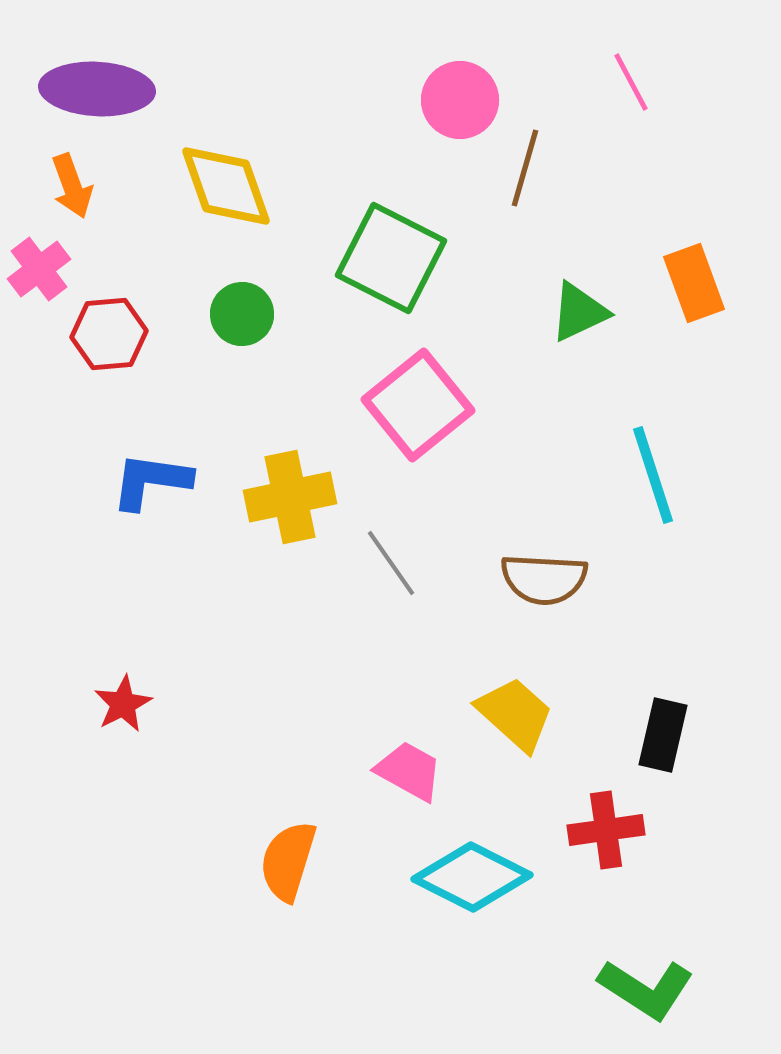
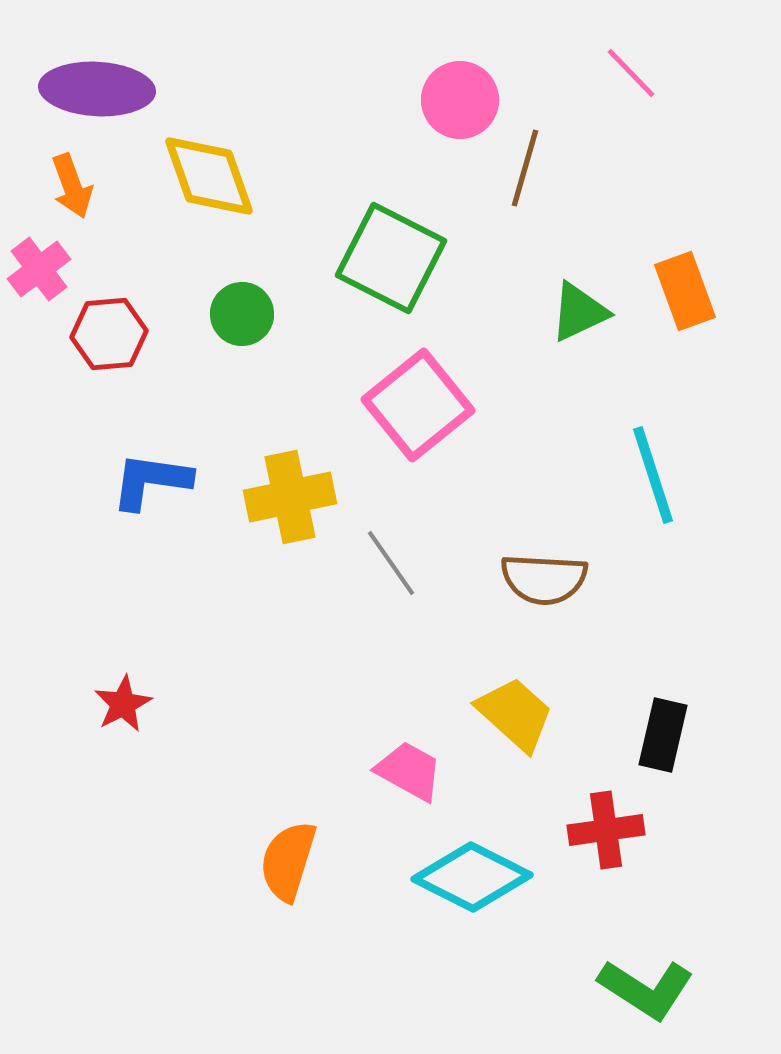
pink line: moved 9 px up; rotated 16 degrees counterclockwise
yellow diamond: moved 17 px left, 10 px up
orange rectangle: moved 9 px left, 8 px down
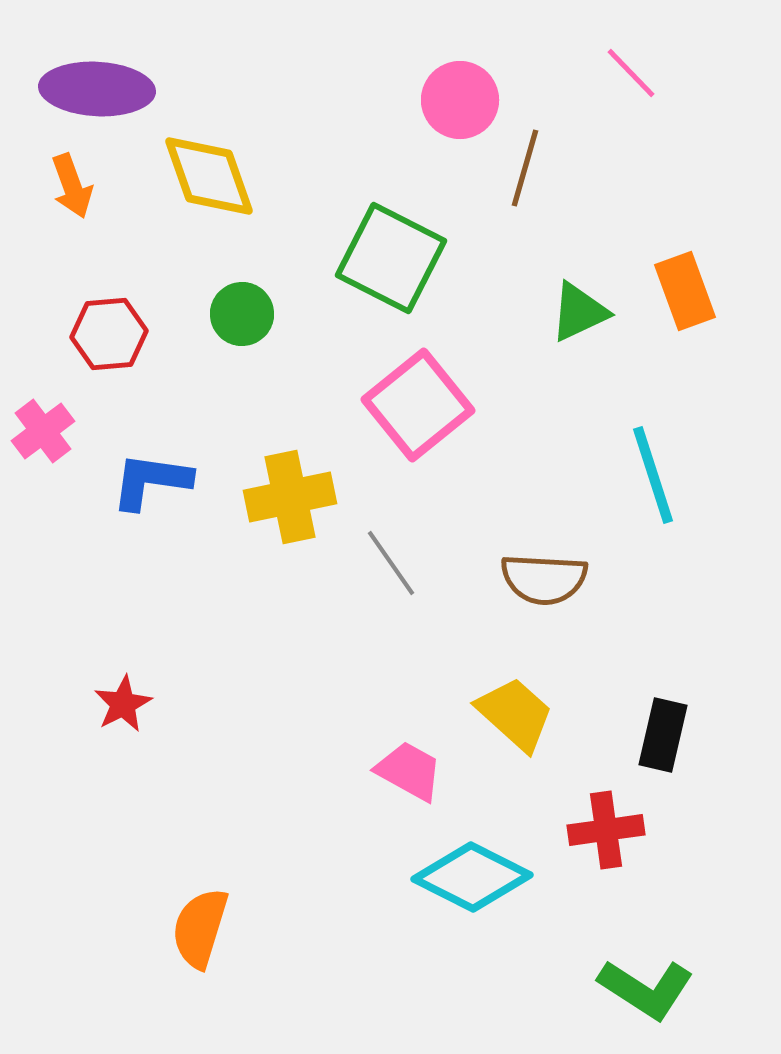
pink cross: moved 4 px right, 162 px down
orange semicircle: moved 88 px left, 67 px down
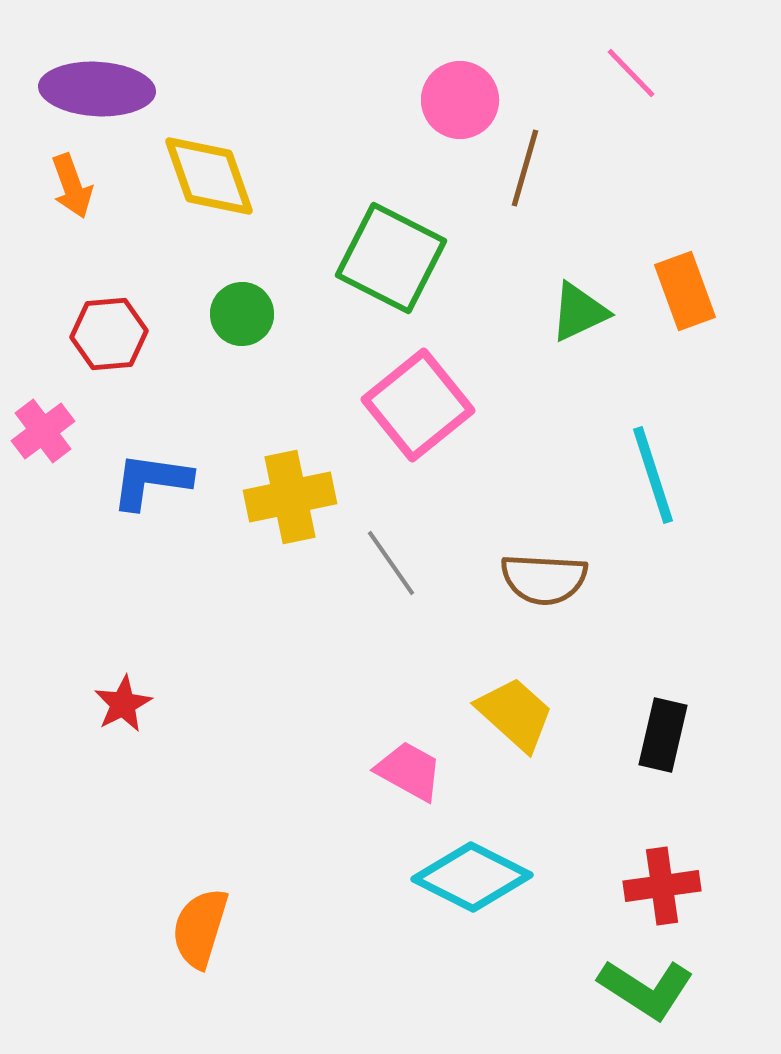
red cross: moved 56 px right, 56 px down
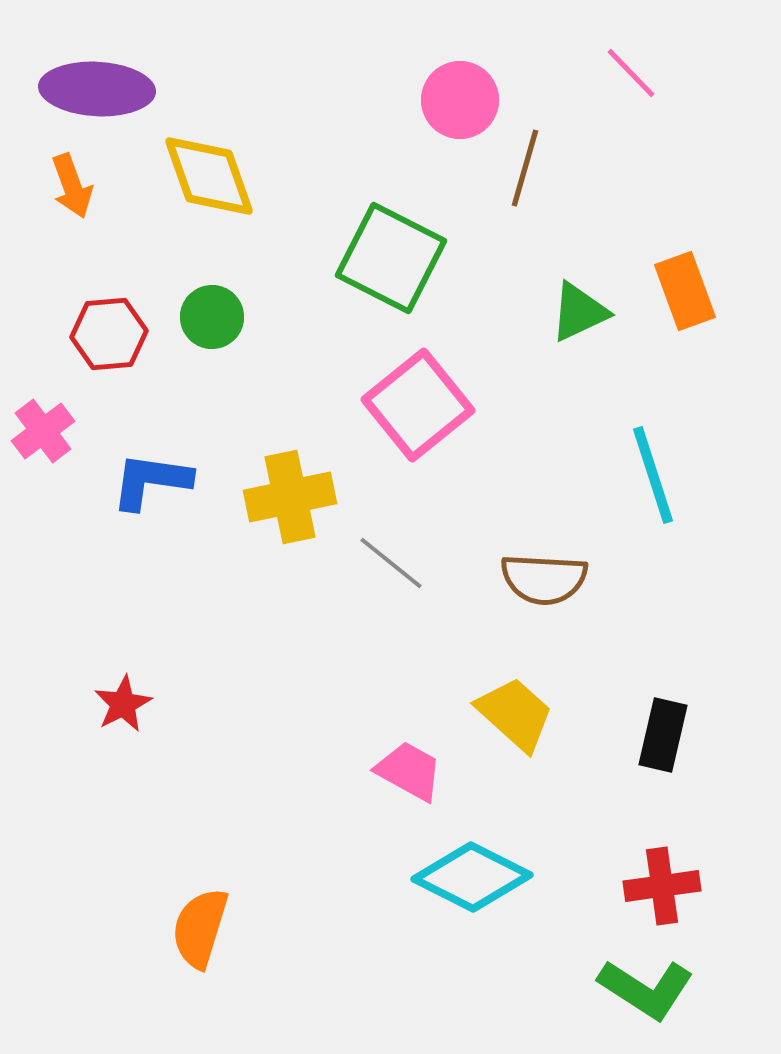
green circle: moved 30 px left, 3 px down
gray line: rotated 16 degrees counterclockwise
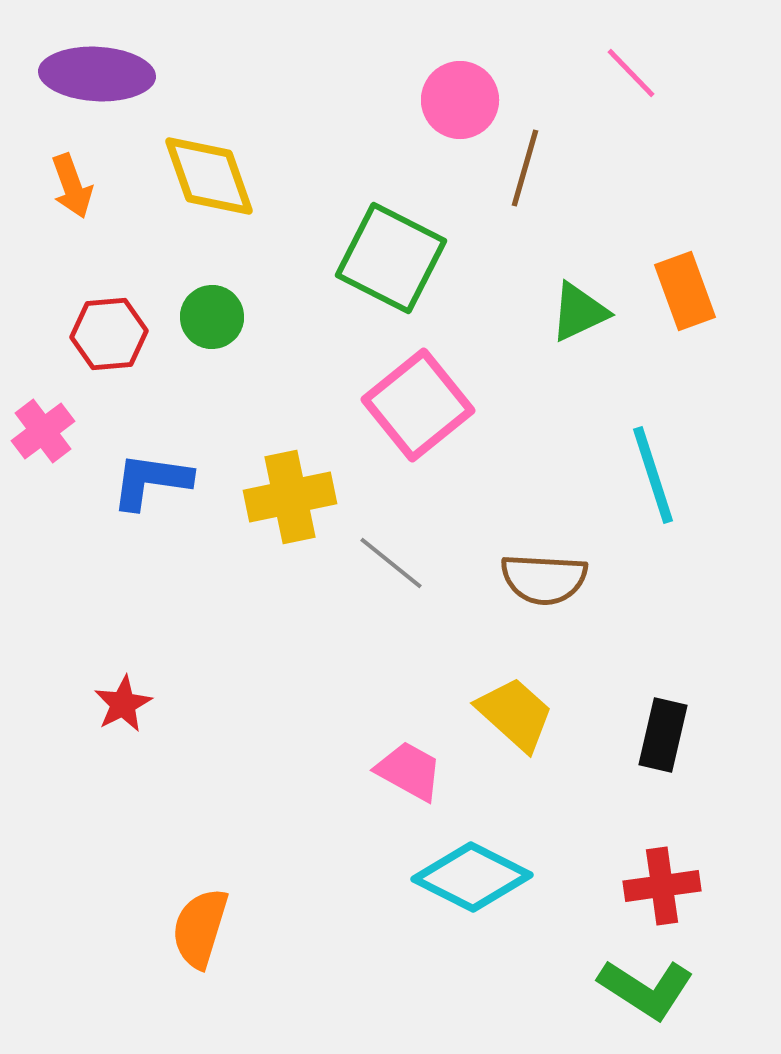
purple ellipse: moved 15 px up
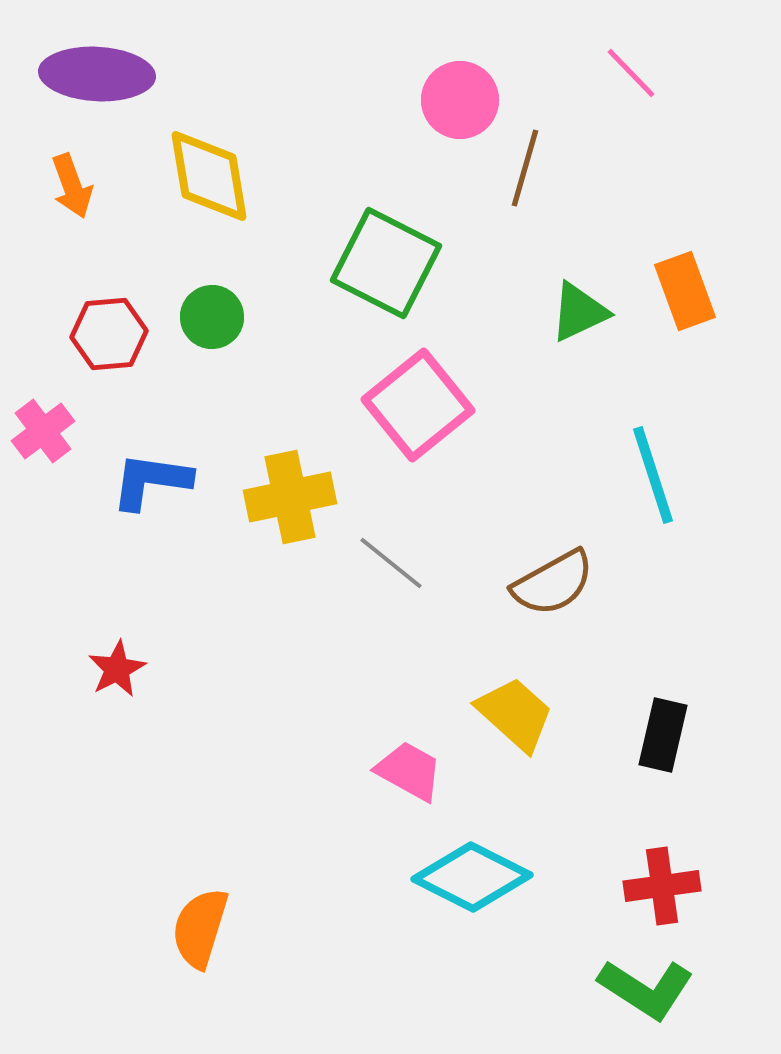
yellow diamond: rotated 10 degrees clockwise
green square: moved 5 px left, 5 px down
brown semicircle: moved 9 px right, 4 px down; rotated 32 degrees counterclockwise
red star: moved 6 px left, 35 px up
